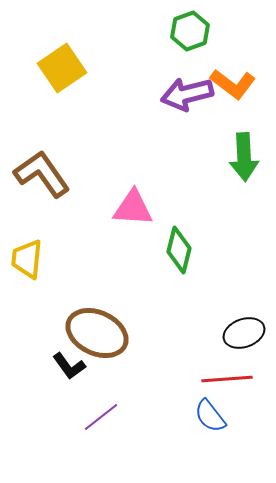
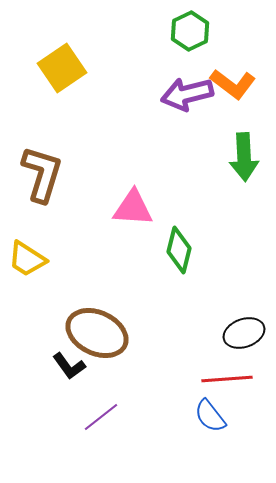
green hexagon: rotated 6 degrees counterclockwise
brown L-shape: rotated 52 degrees clockwise
yellow trapezoid: rotated 63 degrees counterclockwise
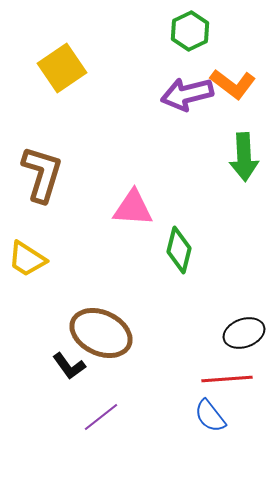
brown ellipse: moved 4 px right
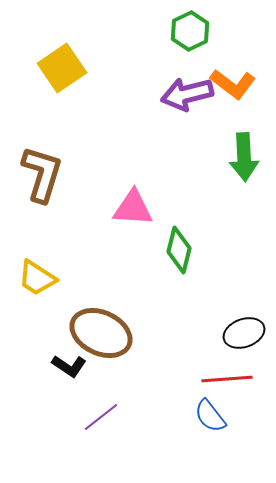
yellow trapezoid: moved 10 px right, 19 px down
black L-shape: rotated 20 degrees counterclockwise
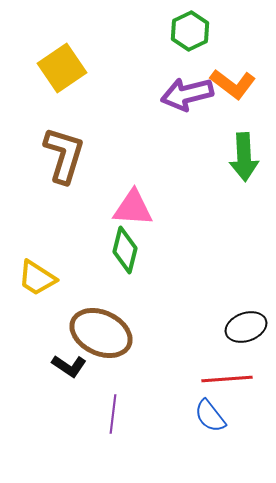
brown L-shape: moved 22 px right, 19 px up
green diamond: moved 54 px left
black ellipse: moved 2 px right, 6 px up
purple line: moved 12 px right, 3 px up; rotated 45 degrees counterclockwise
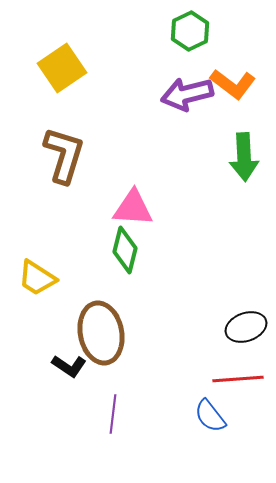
brown ellipse: rotated 54 degrees clockwise
red line: moved 11 px right
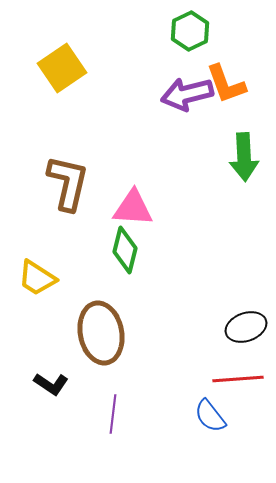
orange L-shape: moved 7 px left; rotated 33 degrees clockwise
brown L-shape: moved 4 px right, 28 px down; rotated 4 degrees counterclockwise
black L-shape: moved 18 px left, 18 px down
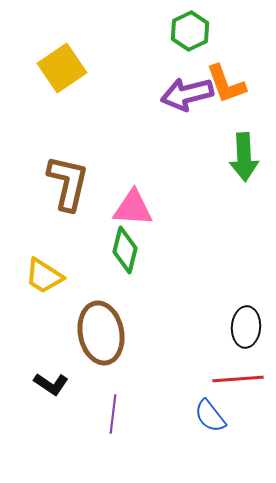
yellow trapezoid: moved 7 px right, 2 px up
black ellipse: rotated 66 degrees counterclockwise
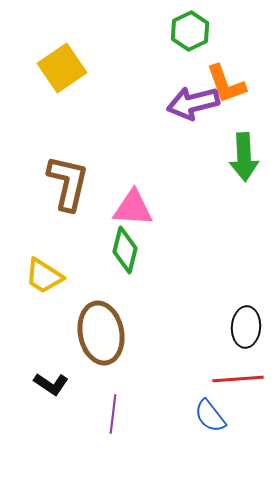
purple arrow: moved 6 px right, 9 px down
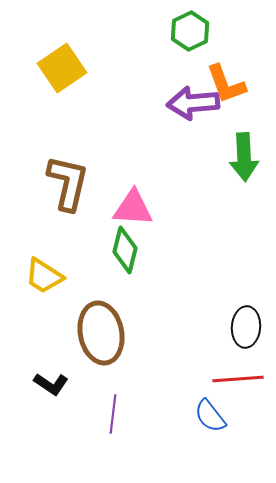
purple arrow: rotated 9 degrees clockwise
